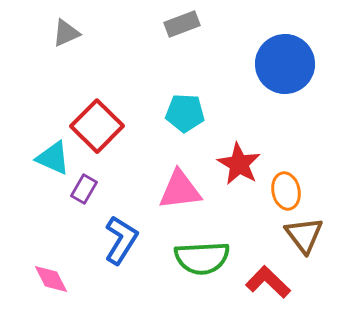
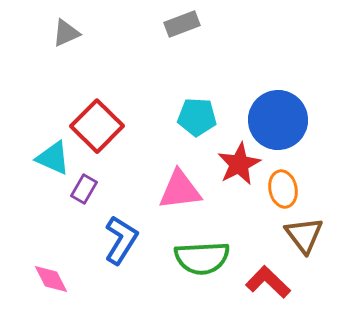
blue circle: moved 7 px left, 56 px down
cyan pentagon: moved 12 px right, 4 px down
red star: rotated 15 degrees clockwise
orange ellipse: moved 3 px left, 2 px up
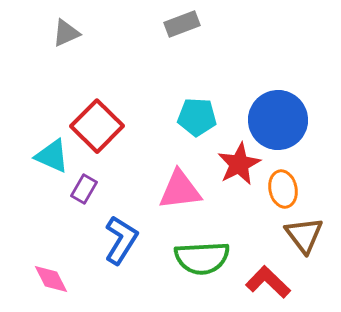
cyan triangle: moved 1 px left, 2 px up
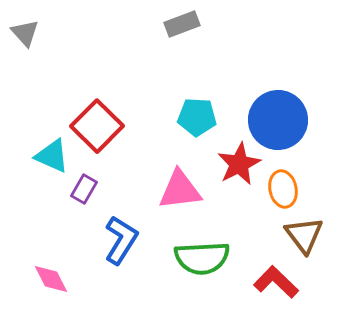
gray triangle: moved 41 px left; rotated 48 degrees counterclockwise
red L-shape: moved 8 px right
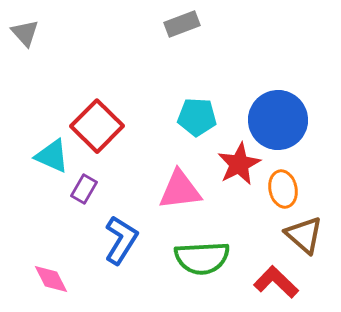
brown triangle: rotated 12 degrees counterclockwise
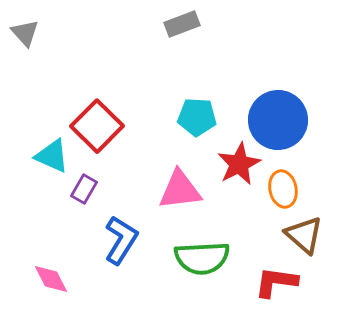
red L-shape: rotated 36 degrees counterclockwise
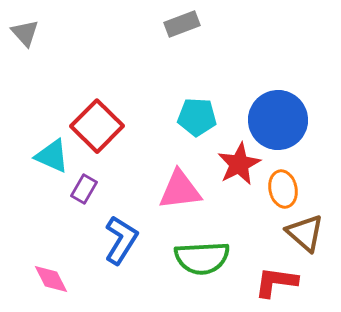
brown triangle: moved 1 px right, 2 px up
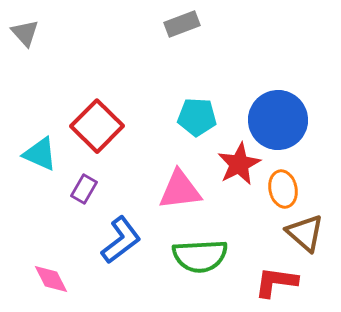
cyan triangle: moved 12 px left, 2 px up
blue L-shape: rotated 21 degrees clockwise
green semicircle: moved 2 px left, 2 px up
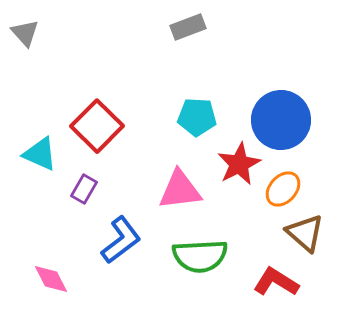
gray rectangle: moved 6 px right, 3 px down
blue circle: moved 3 px right
orange ellipse: rotated 54 degrees clockwise
red L-shape: rotated 24 degrees clockwise
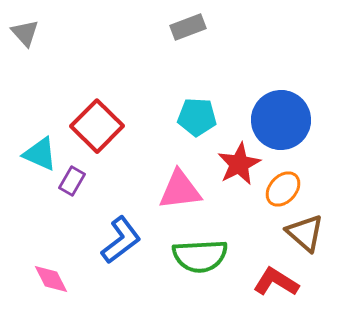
purple rectangle: moved 12 px left, 8 px up
